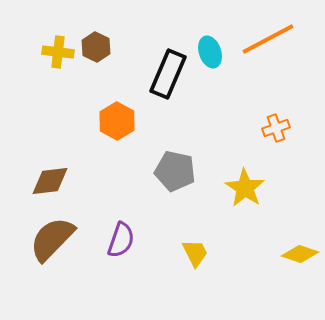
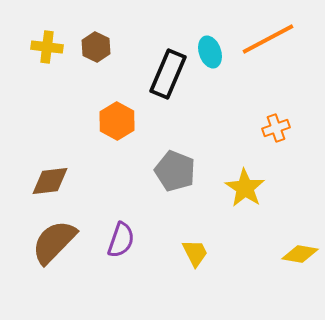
yellow cross: moved 11 px left, 5 px up
gray pentagon: rotated 9 degrees clockwise
brown semicircle: moved 2 px right, 3 px down
yellow diamond: rotated 9 degrees counterclockwise
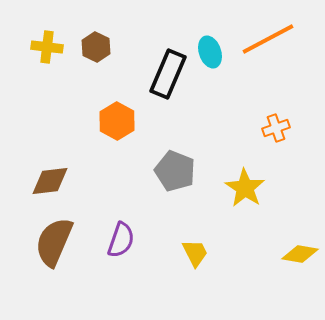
brown semicircle: rotated 21 degrees counterclockwise
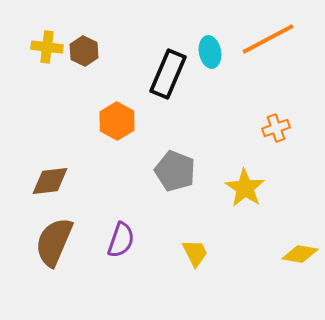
brown hexagon: moved 12 px left, 4 px down
cyan ellipse: rotated 8 degrees clockwise
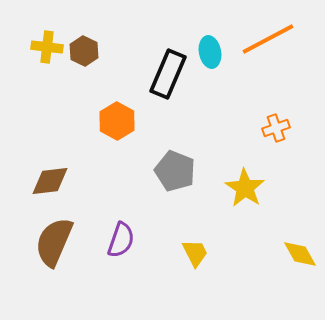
yellow diamond: rotated 51 degrees clockwise
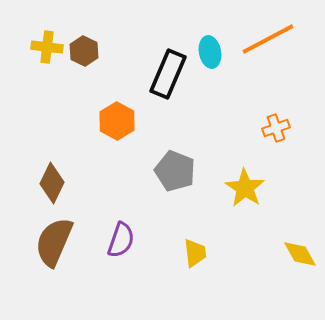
brown diamond: moved 2 px right, 2 px down; rotated 57 degrees counterclockwise
yellow trapezoid: rotated 20 degrees clockwise
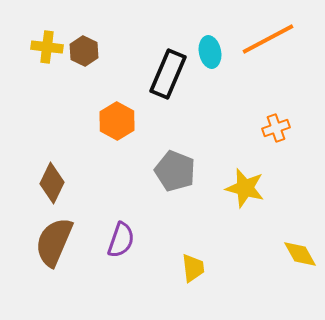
yellow star: rotated 18 degrees counterclockwise
yellow trapezoid: moved 2 px left, 15 px down
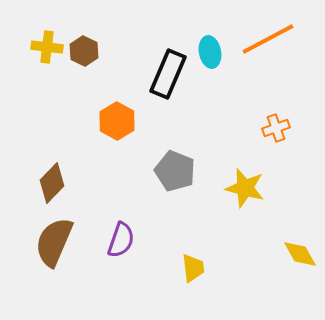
brown diamond: rotated 18 degrees clockwise
